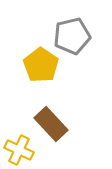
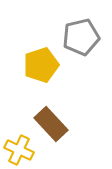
gray pentagon: moved 9 px right, 1 px down
yellow pentagon: rotated 20 degrees clockwise
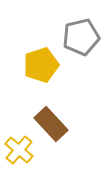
yellow cross: rotated 16 degrees clockwise
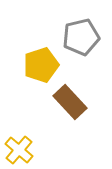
brown rectangle: moved 19 px right, 22 px up
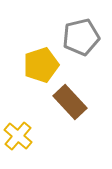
yellow cross: moved 1 px left, 14 px up
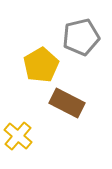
yellow pentagon: rotated 12 degrees counterclockwise
brown rectangle: moved 3 px left, 1 px down; rotated 20 degrees counterclockwise
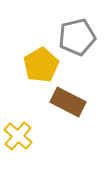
gray pentagon: moved 4 px left
brown rectangle: moved 1 px right, 1 px up
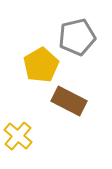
brown rectangle: moved 1 px right, 1 px up
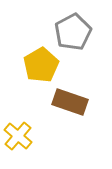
gray pentagon: moved 4 px left, 5 px up; rotated 15 degrees counterclockwise
brown rectangle: moved 1 px right, 1 px down; rotated 8 degrees counterclockwise
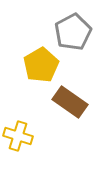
brown rectangle: rotated 16 degrees clockwise
yellow cross: rotated 24 degrees counterclockwise
